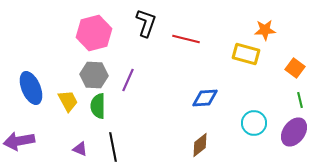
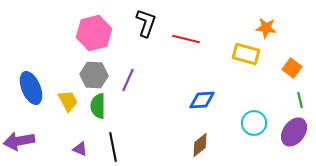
orange star: moved 1 px right, 2 px up; rotated 10 degrees clockwise
orange square: moved 3 px left
blue diamond: moved 3 px left, 2 px down
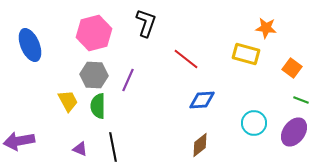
red line: moved 20 px down; rotated 24 degrees clockwise
blue ellipse: moved 1 px left, 43 px up
green line: moved 1 px right; rotated 56 degrees counterclockwise
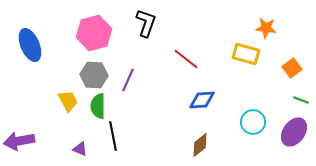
orange square: rotated 18 degrees clockwise
cyan circle: moved 1 px left, 1 px up
black line: moved 11 px up
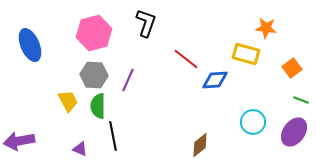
blue diamond: moved 13 px right, 20 px up
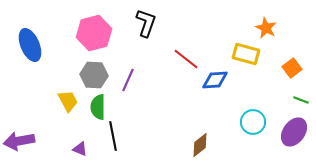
orange star: rotated 20 degrees clockwise
green semicircle: moved 1 px down
